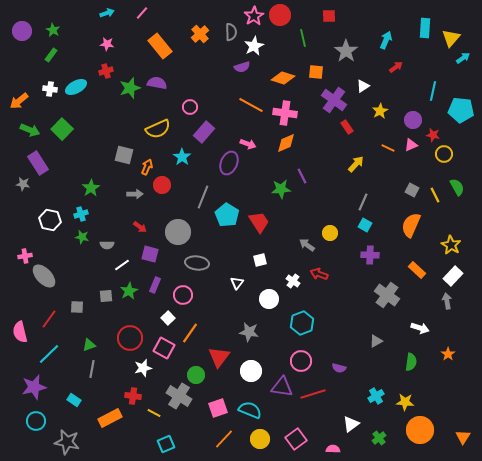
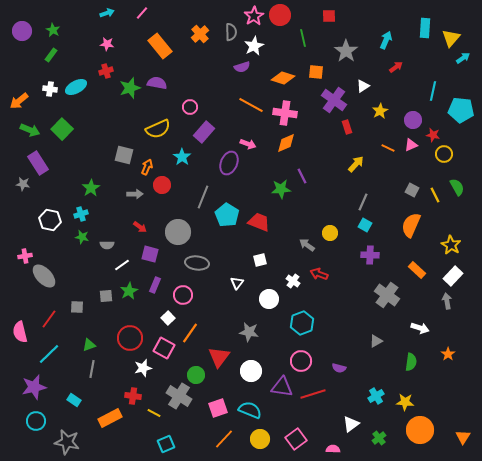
red rectangle at (347, 127): rotated 16 degrees clockwise
red trapezoid at (259, 222): rotated 35 degrees counterclockwise
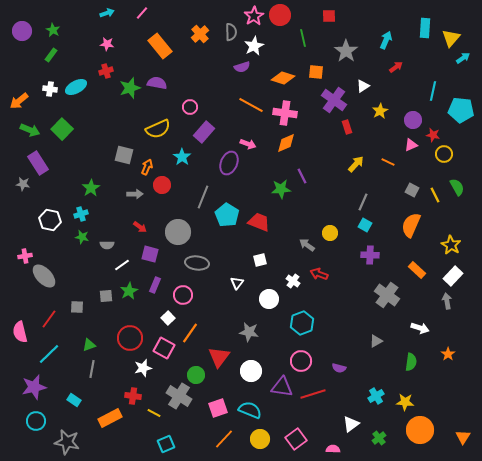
orange line at (388, 148): moved 14 px down
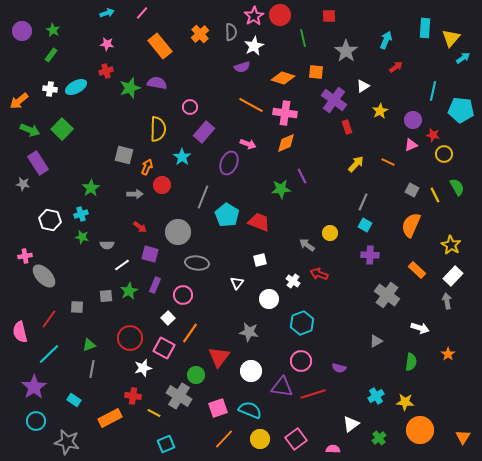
yellow semicircle at (158, 129): rotated 65 degrees counterclockwise
purple star at (34, 387): rotated 20 degrees counterclockwise
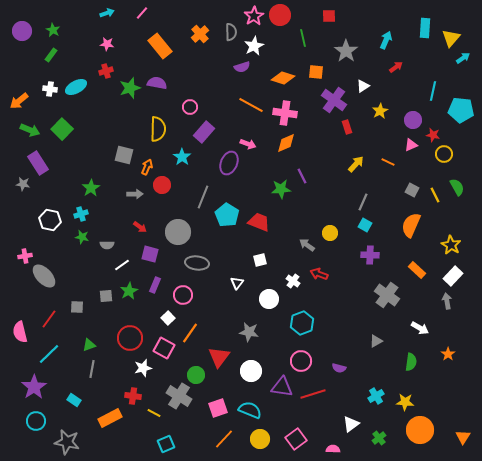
white arrow at (420, 328): rotated 12 degrees clockwise
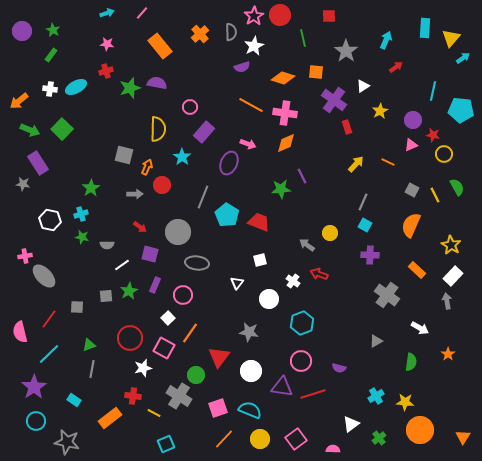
orange rectangle at (110, 418): rotated 10 degrees counterclockwise
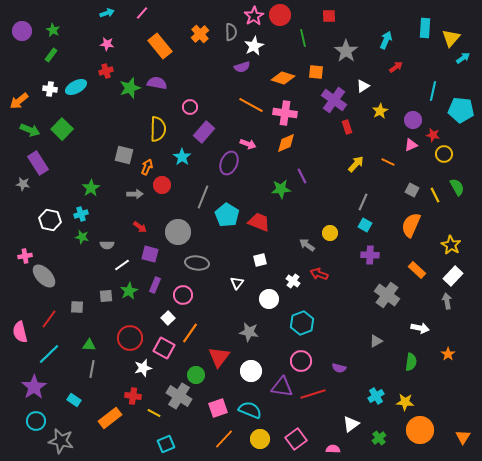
white arrow at (420, 328): rotated 18 degrees counterclockwise
green triangle at (89, 345): rotated 24 degrees clockwise
gray star at (67, 442): moved 6 px left, 1 px up
